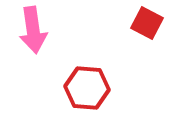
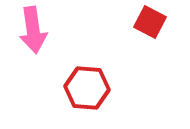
red square: moved 3 px right, 1 px up
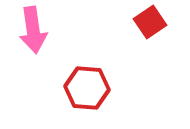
red square: rotated 28 degrees clockwise
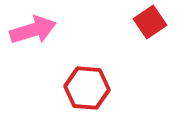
pink arrow: rotated 99 degrees counterclockwise
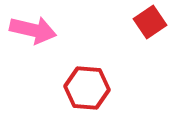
pink arrow: rotated 30 degrees clockwise
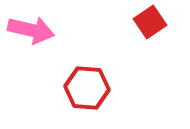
pink arrow: moved 2 px left
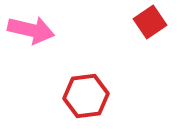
red hexagon: moved 1 px left, 8 px down; rotated 12 degrees counterclockwise
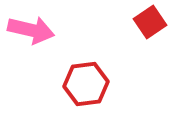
red hexagon: moved 12 px up
